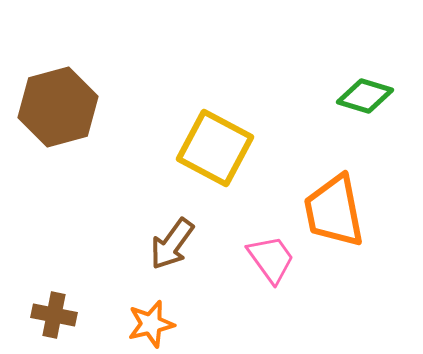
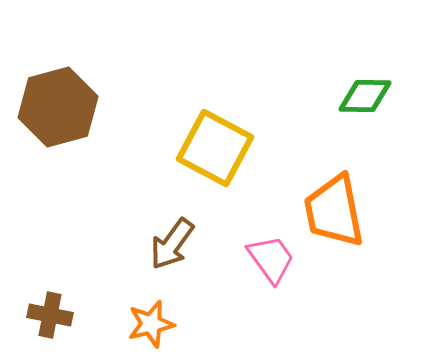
green diamond: rotated 16 degrees counterclockwise
brown cross: moved 4 px left
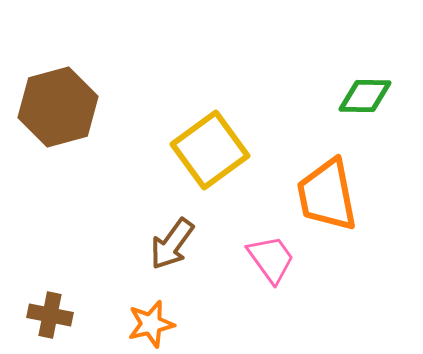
yellow square: moved 5 px left, 2 px down; rotated 26 degrees clockwise
orange trapezoid: moved 7 px left, 16 px up
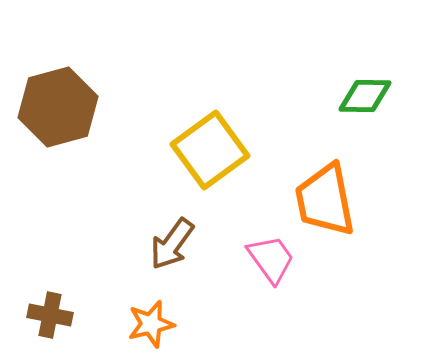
orange trapezoid: moved 2 px left, 5 px down
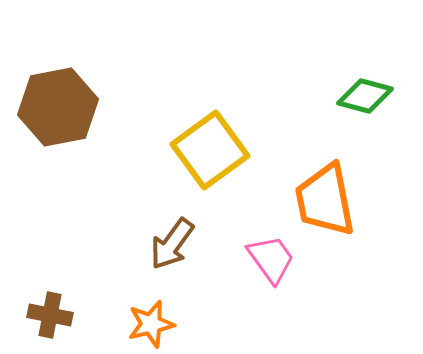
green diamond: rotated 14 degrees clockwise
brown hexagon: rotated 4 degrees clockwise
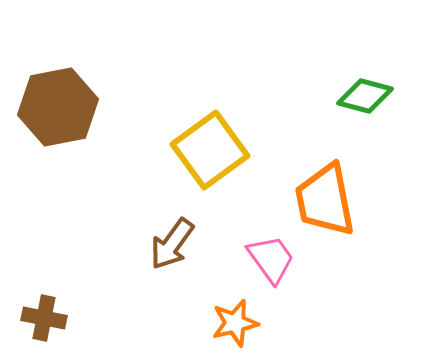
brown cross: moved 6 px left, 3 px down
orange star: moved 84 px right, 1 px up
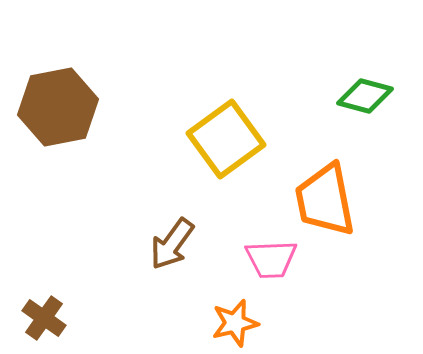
yellow square: moved 16 px right, 11 px up
pink trapezoid: rotated 124 degrees clockwise
brown cross: rotated 24 degrees clockwise
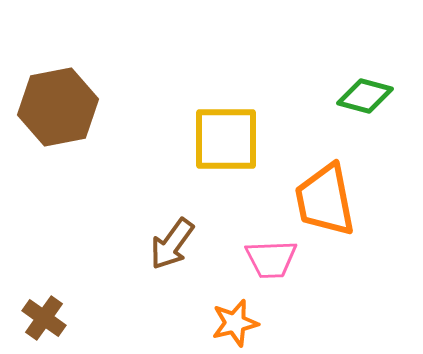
yellow square: rotated 36 degrees clockwise
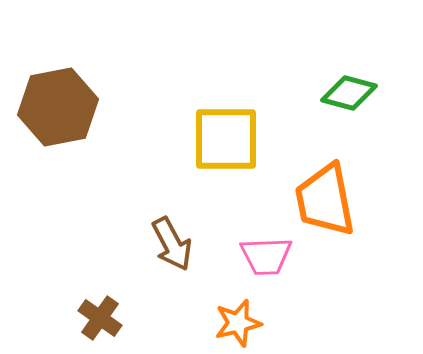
green diamond: moved 16 px left, 3 px up
brown arrow: rotated 64 degrees counterclockwise
pink trapezoid: moved 5 px left, 3 px up
brown cross: moved 56 px right
orange star: moved 3 px right
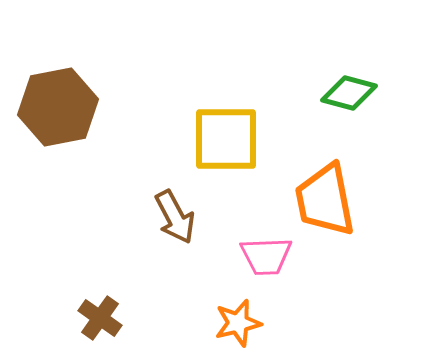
brown arrow: moved 3 px right, 27 px up
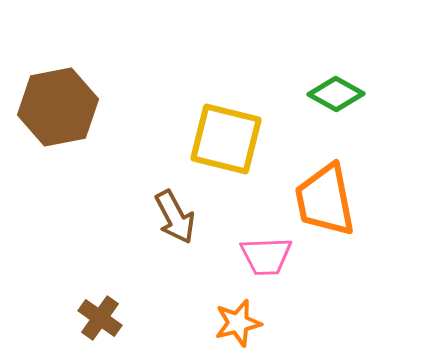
green diamond: moved 13 px left, 1 px down; rotated 14 degrees clockwise
yellow square: rotated 14 degrees clockwise
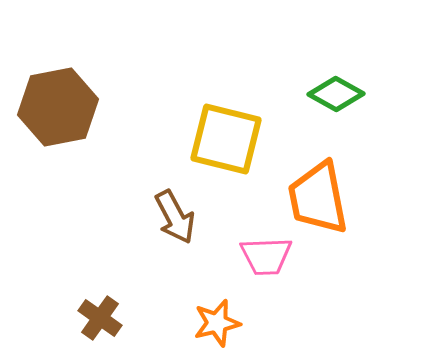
orange trapezoid: moved 7 px left, 2 px up
orange star: moved 21 px left
